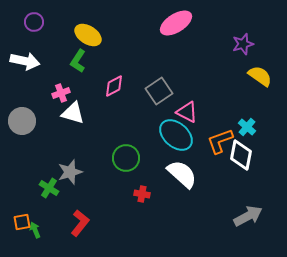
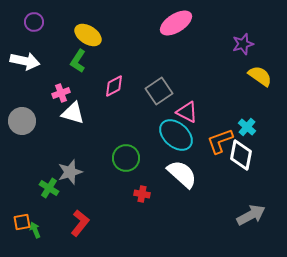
gray arrow: moved 3 px right, 1 px up
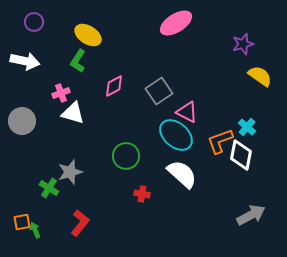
green circle: moved 2 px up
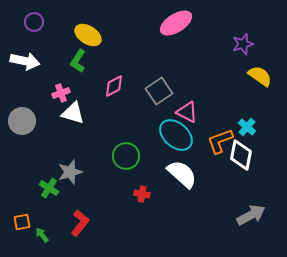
green arrow: moved 7 px right, 5 px down; rotated 14 degrees counterclockwise
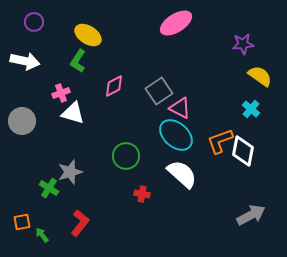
purple star: rotated 10 degrees clockwise
pink triangle: moved 7 px left, 4 px up
cyan cross: moved 4 px right, 18 px up
white diamond: moved 2 px right, 4 px up
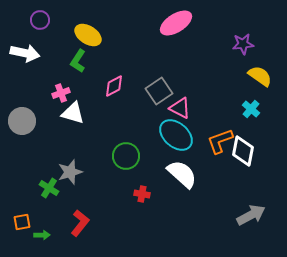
purple circle: moved 6 px right, 2 px up
white arrow: moved 8 px up
green arrow: rotated 126 degrees clockwise
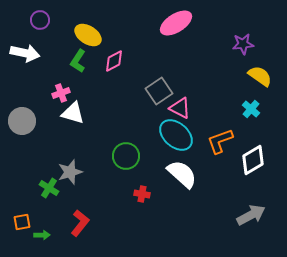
pink diamond: moved 25 px up
white diamond: moved 10 px right, 9 px down; rotated 48 degrees clockwise
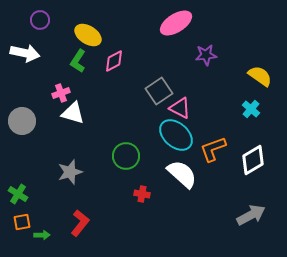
purple star: moved 37 px left, 11 px down
orange L-shape: moved 7 px left, 8 px down
green cross: moved 31 px left, 6 px down
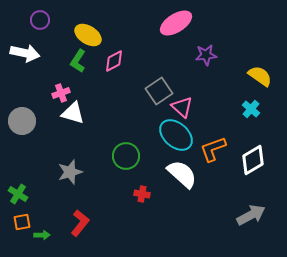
pink triangle: moved 2 px right, 1 px up; rotated 15 degrees clockwise
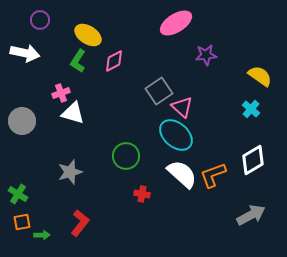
orange L-shape: moved 26 px down
